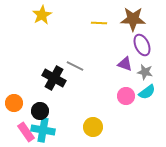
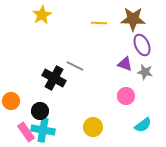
cyan semicircle: moved 4 px left, 33 px down
orange circle: moved 3 px left, 2 px up
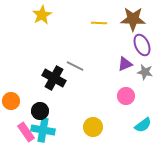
purple triangle: rotated 42 degrees counterclockwise
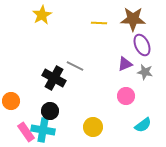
black circle: moved 10 px right
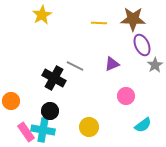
purple triangle: moved 13 px left
gray star: moved 10 px right, 7 px up; rotated 28 degrees clockwise
yellow circle: moved 4 px left
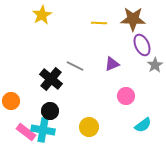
black cross: moved 3 px left, 1 px down; rotated 10 degrees clockwise
pink rectangle: rotated 18 degrees counterclockwise
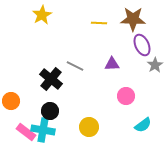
purple triangle: rotated 21 degrees clockwise
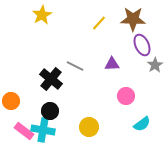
yellow line: rotated 49 degrees counterclockwise
cyan semicircle: moved 1 px left, 1 px up
pink rectangle: moved 2 px left, 1 px up
